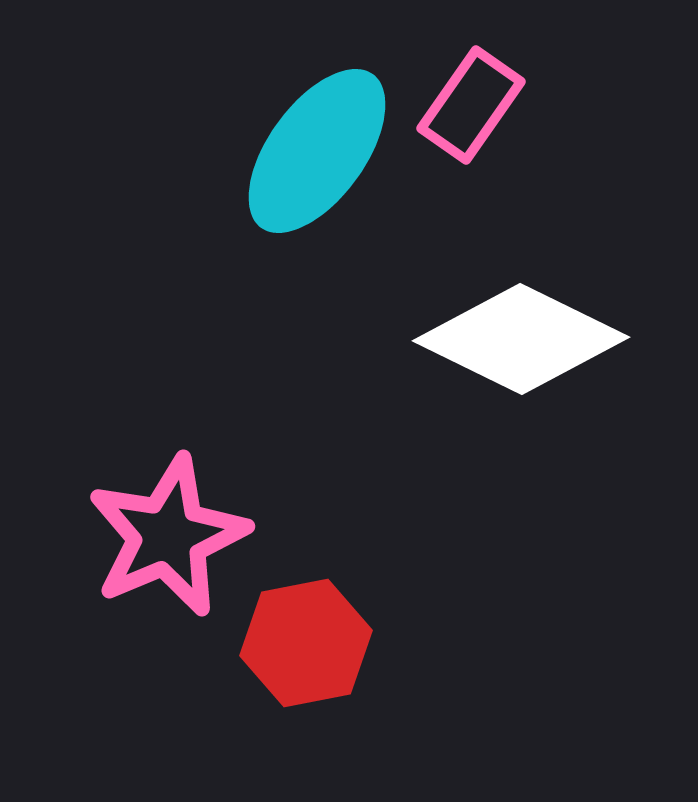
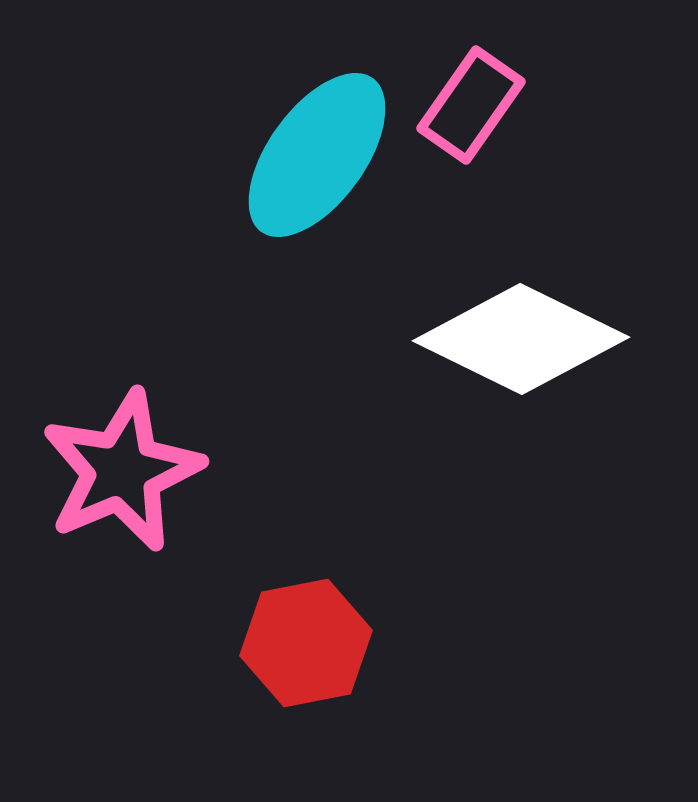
cyan ellipse: moved 4 px down
pink star: moved 46 px left, 65 px up
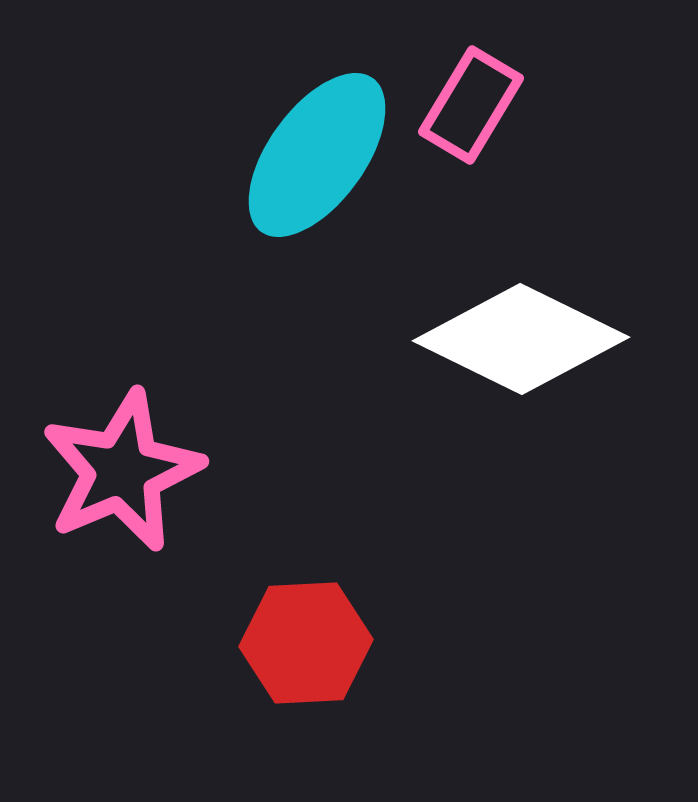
pink rectangle: rotated 4 degrees counterclockwise
red hexagon: rotated 8 degrees clockwise
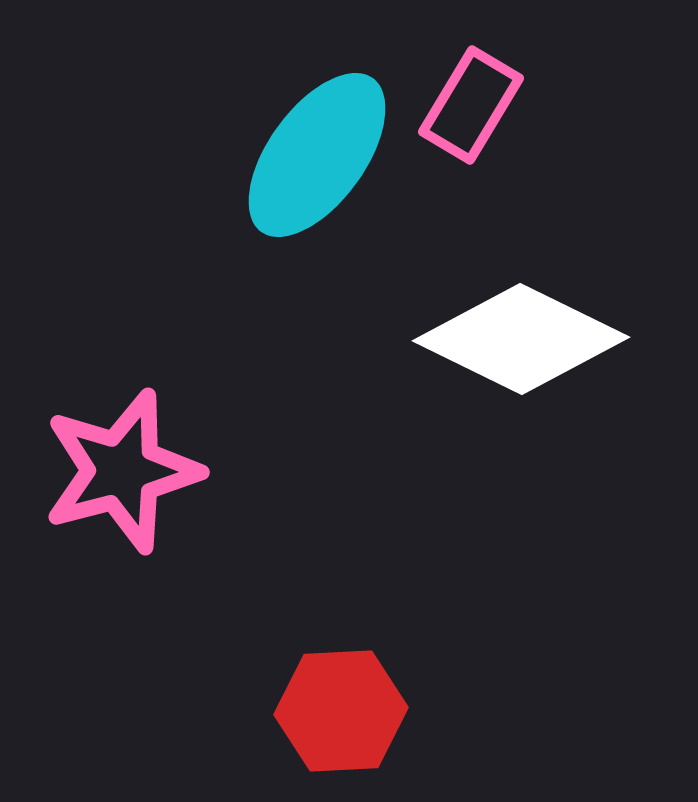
pink star: rotated 8 degrees clockwise
red hexagon: moved 35 px right, 68 px down
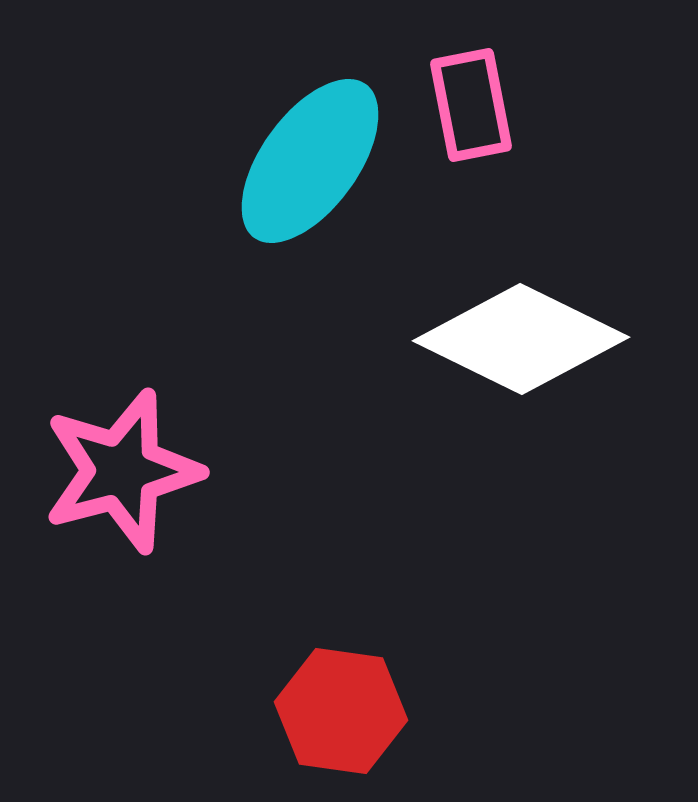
pink rectangle: rotated 42 degrees counterclockwise
cyan ellipse: moved 7 px left, 6 px down
red hexagon: rotated 11 degrees clockwise
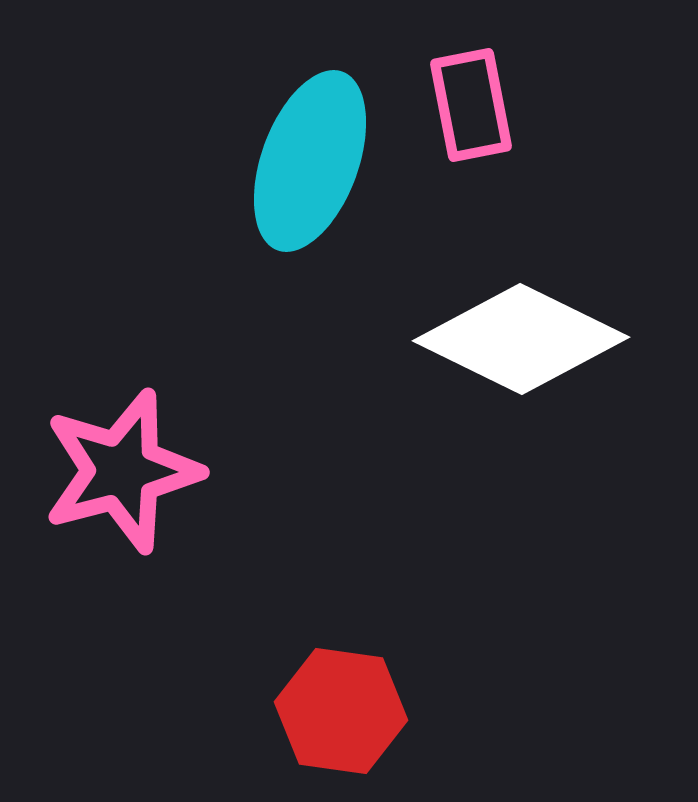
cyan ellipse: rotated 16 degrees counterclockwise
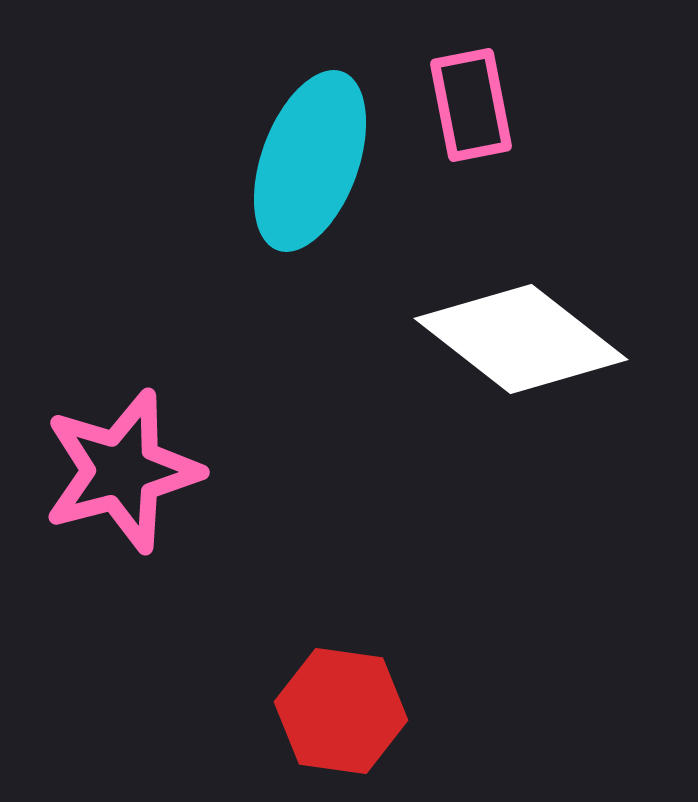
white diamond: rotated 12 degrees clockwise
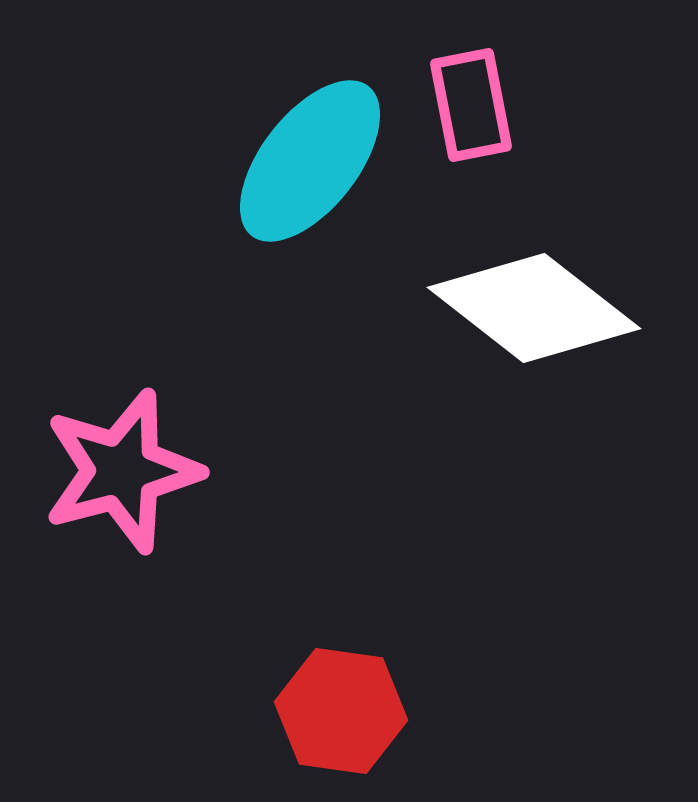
cyan ellipse: rotated 18 degrees clockwise
white diamond: moved 13 px right, 31 px up
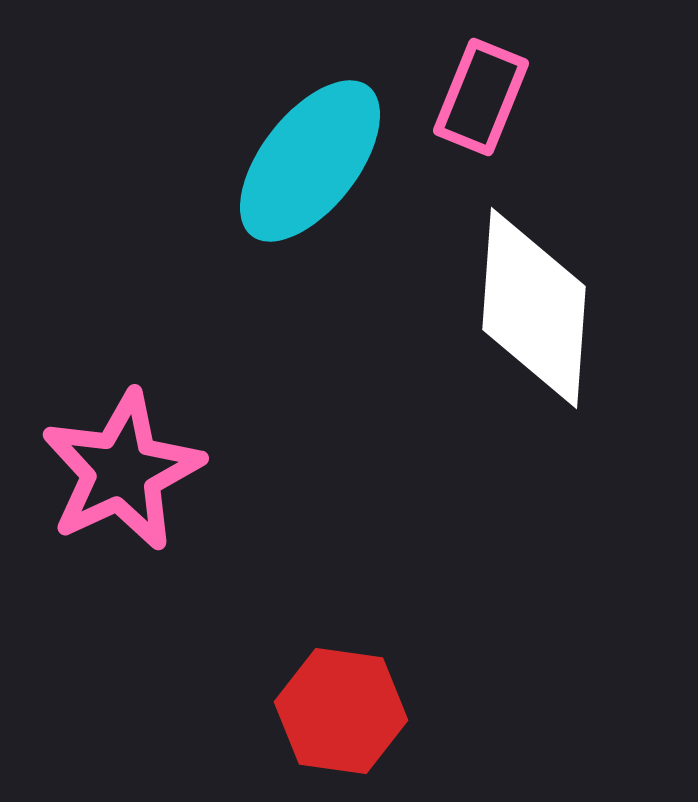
pink rectangle: moved 10 px right, 8 px up; rotated 33 degrees clockwise
white diamond: rotated 56 degrees clockwise
pink star: rotated 10 degrees counterclockwise
